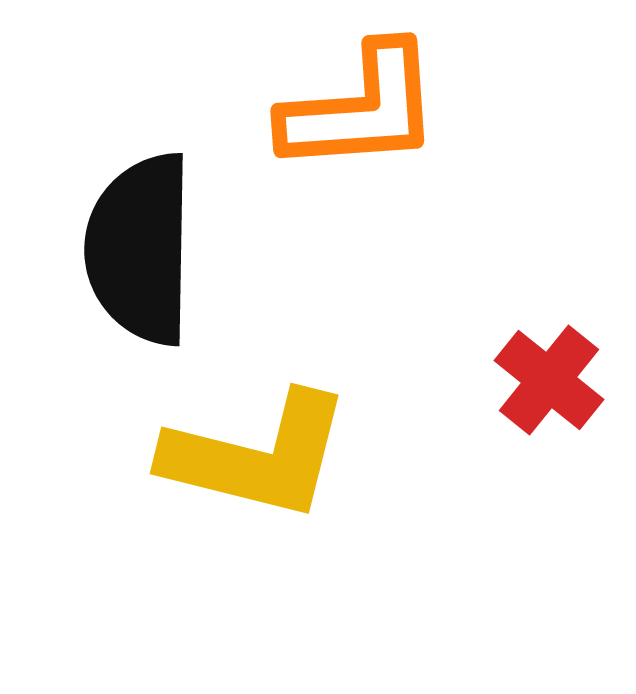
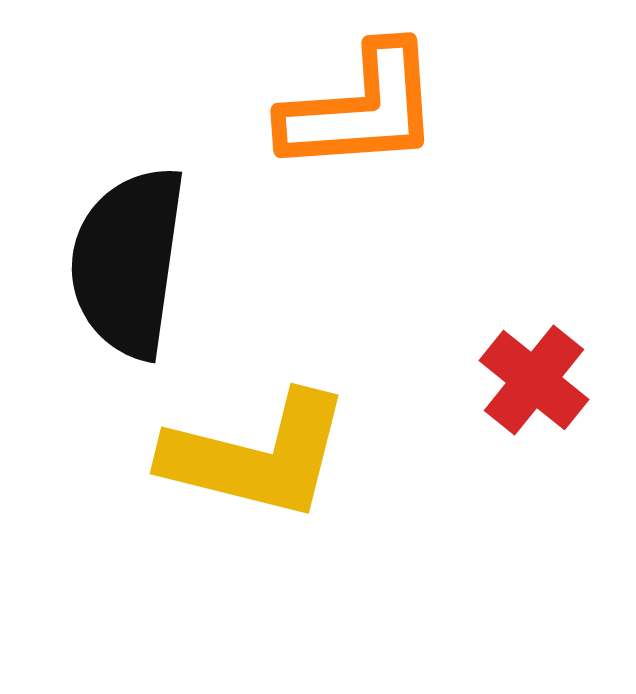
black semicircle: moved 12 px left, 13 px down; rotated 7 degrees clockwise
red cross: moved 15 px left
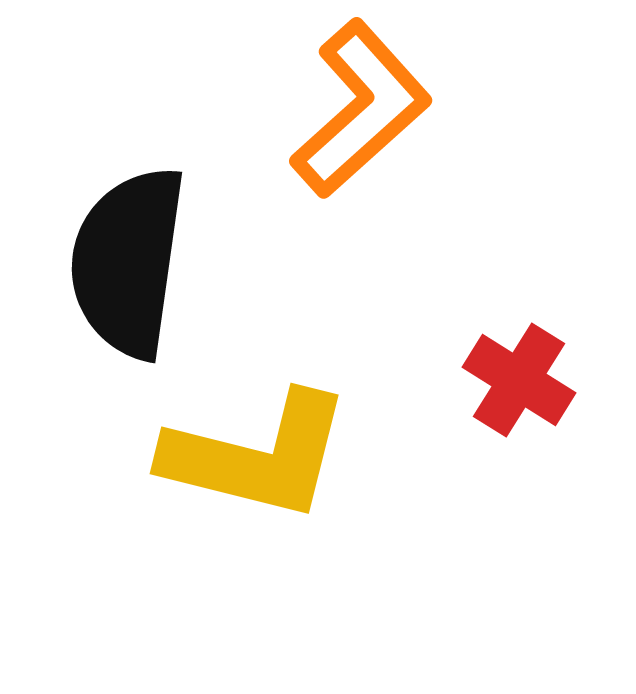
orange L-shape: rotated 38 degrees counterclockwise
red cross: moved 15 px left; rotated 7 degrees counterclockwise
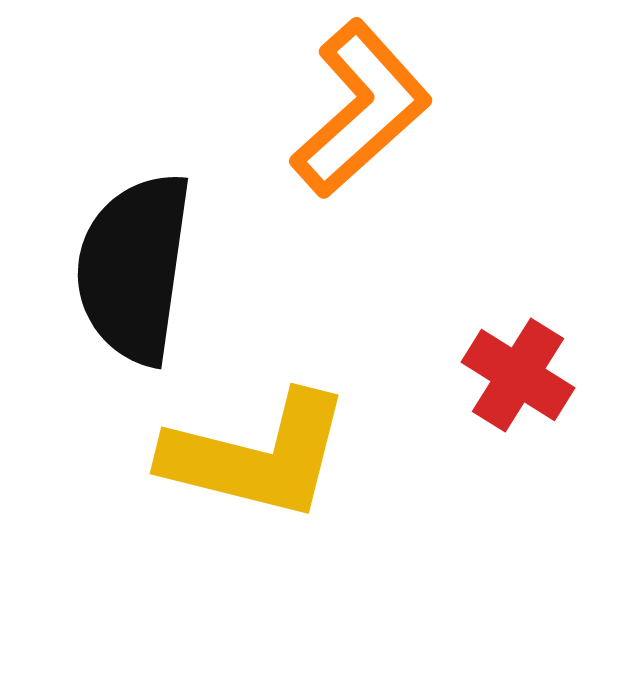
black semicircle: moved 6 px right, 6 px down
red cross: moved 1 px left, 5 px up
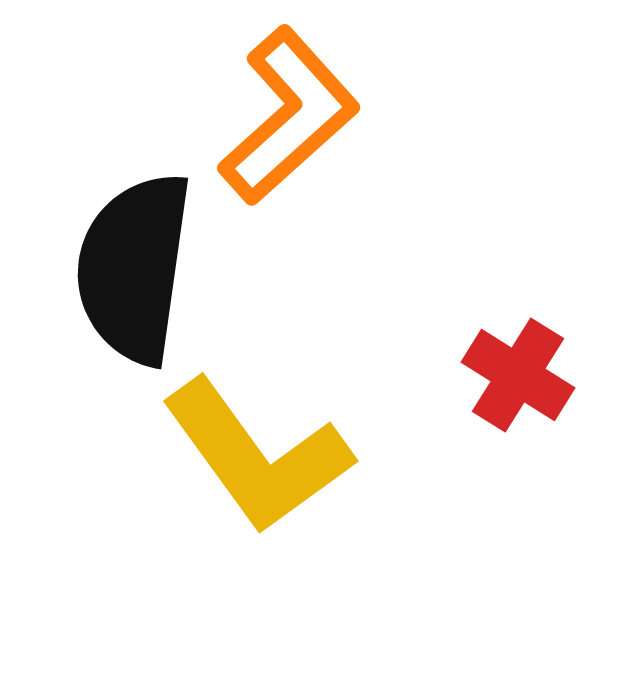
orange L-shape: moved 72 px left, 7 px down
yellow L-shape: rotated 40 degrees clockwise
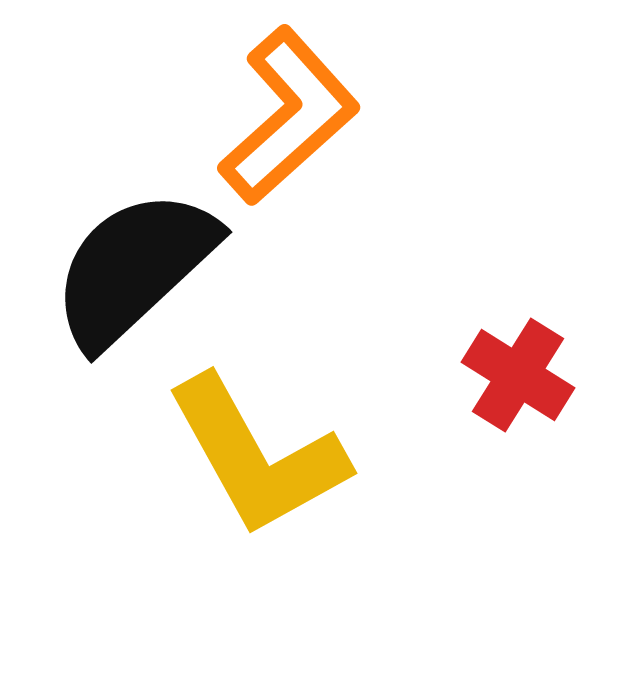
black semicircle: rotated 39 degrees clockwise
yellow L-shape: rotated 7 degrees clockwise
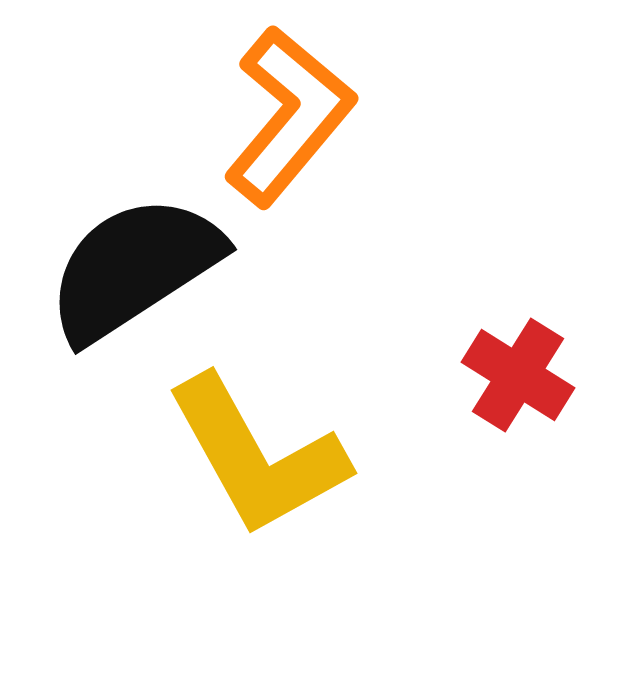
orange L-shape: rotated 8 degrees counterclockwise
black semicircle: rotated 10 degrees clockwise
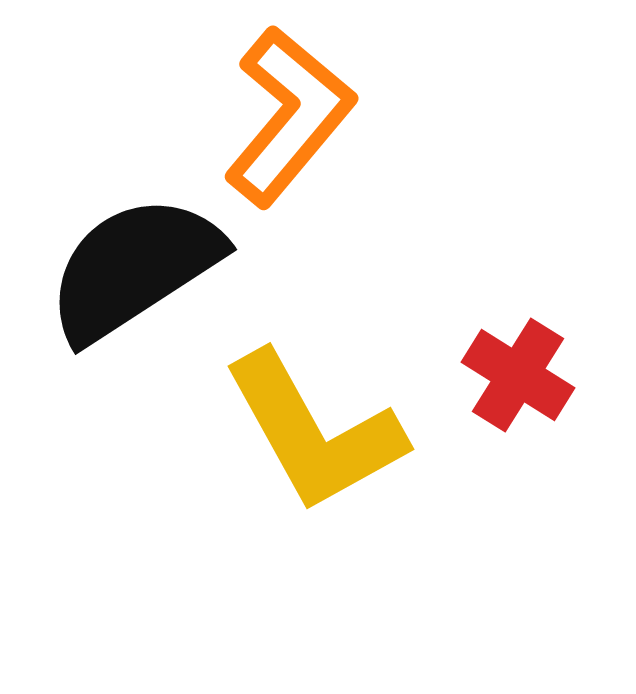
yellow L-shape: moved 57 px right, 24 px up
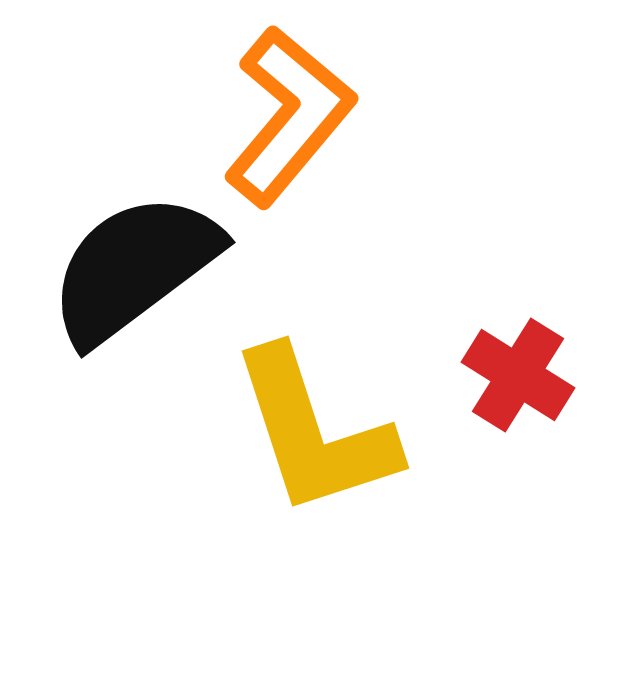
black semicircle: rotated 4 degrees counterclockwise
yellow L-shape: rotated 11 degrees clockwise
